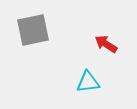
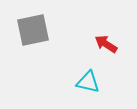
cyan triangle: rotated 20 degrees clockwise
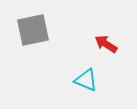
cyan triangle: moved 2 px left, 2 px up; rotated 10 degrees clockwise
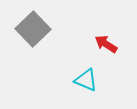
gray square: moved 1 px up; rotated 32 degrees counterclockwise
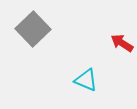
red arrow: moved 16 px right, 1 px up
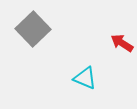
cyan triangle: moved 1 px left, 2 px up
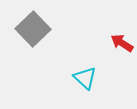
cyan triangle: rotated 20 degrees clockwise
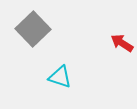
cyan triangle: moved 25 px left, 1 px up; rotated 25 degrees counterclockwise
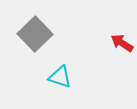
gray square: moved 2 px right, 5 px down
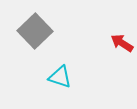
gray square: moved 3 px up
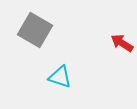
gray square: moved 1 px up; rotated 16 degrees counterclockwise
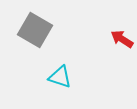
red arrow: moved 4 px up
